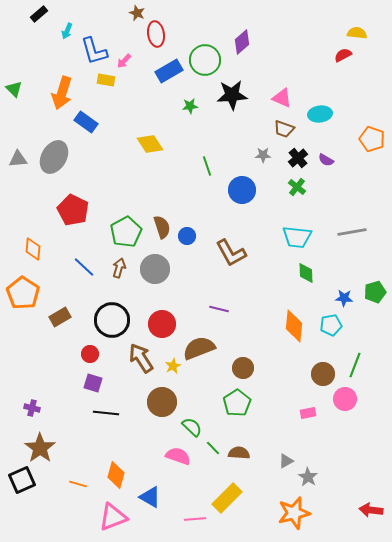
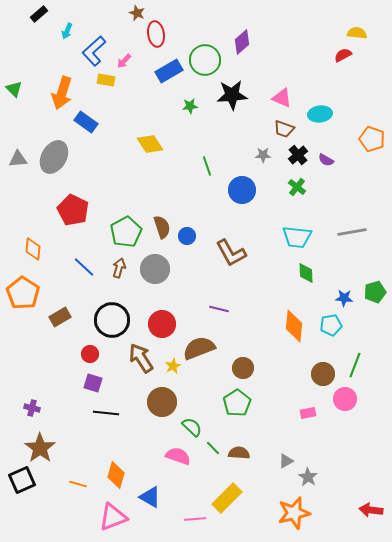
blue L-shape at (94, 51): rotated 64 degrees clockwise
black cross at (298, 158): moved 3 px up
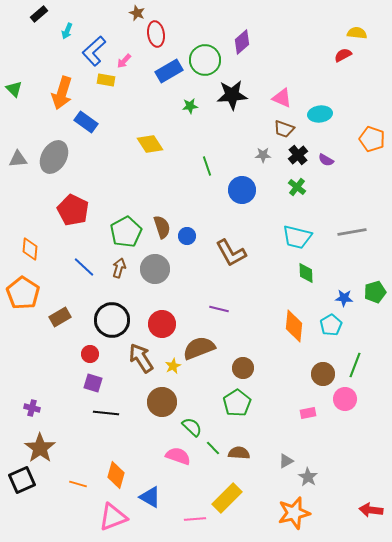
cyan trapezoid at (297, 237): rotated 8 degrees clockwise
orange diamond at (33, 249): moved 3 px left
cyan pentagon at (331, 325): rotated 20 degrees counterclockwise
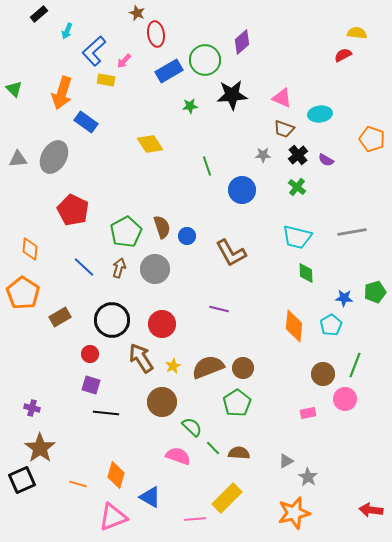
brown semicircle at (199, 348): moved 9 px right, 19 px down
purple square at (93, 383): moved 2 px left, 2 px down
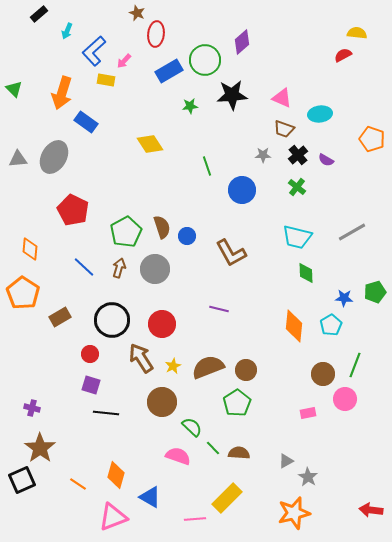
red ellipse at (156, 34): rotated 15 degrees clockwise
gray line at (352, 232): rotated 20 degrees counterclockwise
brown circle at (243, 368): moved 3 px right, 2 px down
orange line at (78, 484): rotated 18 degrees clockwise
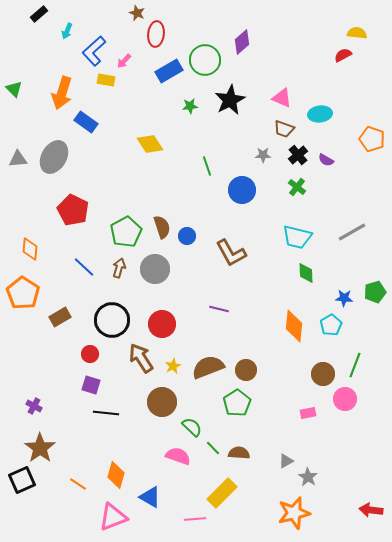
black star at (232, 95): moved 2 px left, 5 px down; rotated 24 degrees counterclockwise
purple cross at (32, 408): moved 2 px right, 2 px up; rotated 14 degrees clockwise
yellow rectangle at (227, 498): moved 5 px left, 5 px up
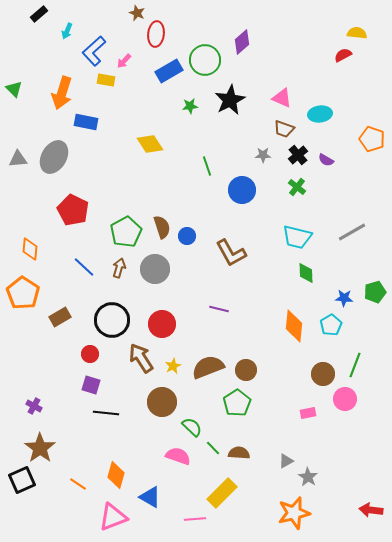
blue rectangle at (86, 122): rotated 25 degrees counterclockwise
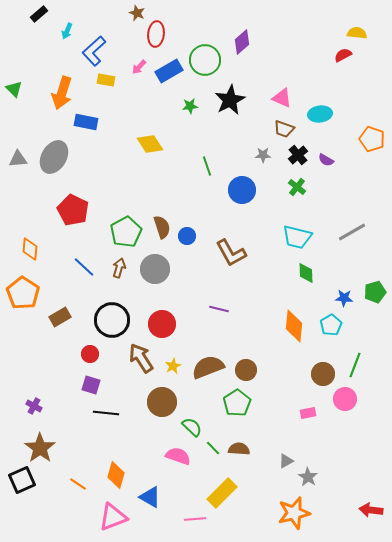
pink arrow at (124, 61): moved 15 px right, 6 px down
brown semicircle at (239, 453): moved 4 px up
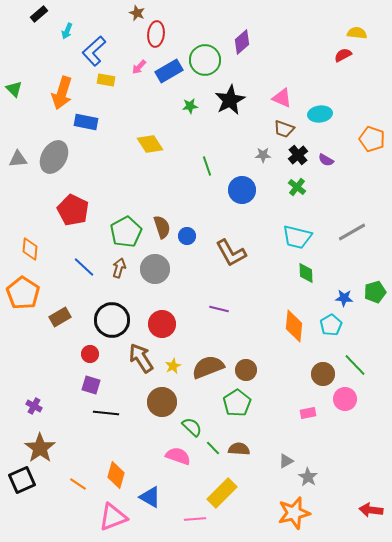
green line at (355, 365): rotated 65 degrees counterclockwise
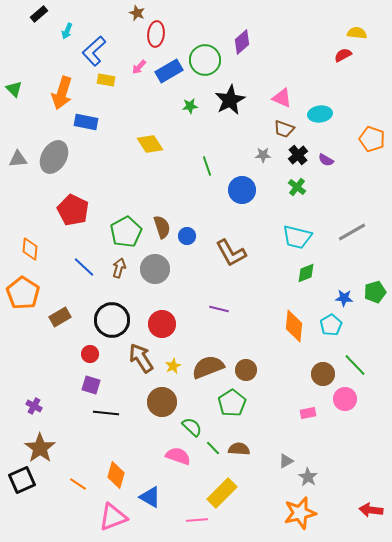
green diamond at (306, 273): rotated 70 degrees clockwise
green pentagon at (237, 403): moved 5 px left
orange star at (294, 513): moved 6 px right
pink line at (195, 519): moved 2 px right, 1 px down
